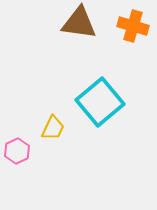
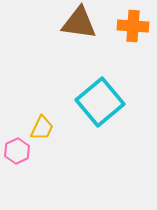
orange cross: rotated 12 degrees counterclockwise
yellow trapezoid: moved 11 px left
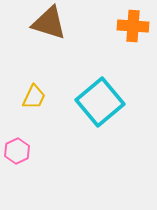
brown triangle: moved 30 px left; rotated 9 degrees clockwise
yellow trapezoid: moved 8 px left, 31 px up
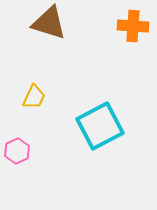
cyan square: moved 24 px down; rotated 12 degrees clockwise
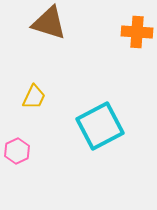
orange cross: moved 4 px right, 6 px down
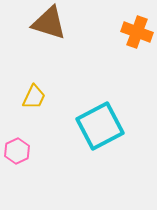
orange cross: rotated 16 degrees clockwise
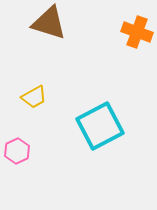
yellow trapezoid: rotated 36 degrees clockwise
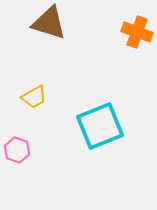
cyan square: rotated 6 degrees clockwise
pink hexagon: moved 1 px up; rotated 15 degrees counterclockwise
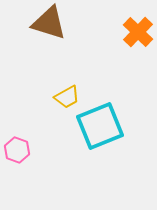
orange cross: moved 1 px right; rotated 24 degrees clockwise
yellow trapezoid: moved 33 px right
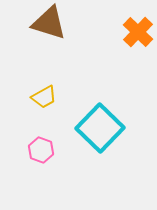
yellow trapezoid: moved 23 px left
cyan square: moved 2 px down; rotated 24 degrees counterclockwise
pink hexagon: moved 24 px right
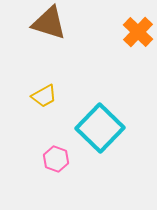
yellow trapezoid: moved 1 px up
pink hexagon: moved 15 px right, 9 px down
